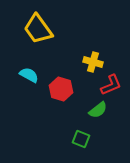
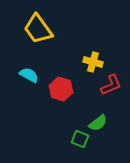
green semicircle: moved 13 px down
green square: moved 1 px left
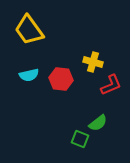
yellow trapezoid: moved 9 px left, 1 px down
cyan semicircle: rotated 138 degrees clockwise
red hexagon: moved 10 px up; rotated 10 degrees counterclockwise
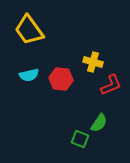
green semicircle: moved 1 px right; rotated 18 degrees counterclockwise
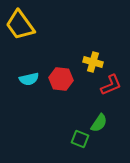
yellow trapezoid: moved 9 px left, 5 px up
cyan semicircle: moved 4 px down
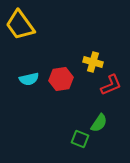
red hexagon: rotated 15 degrees counterclockwise
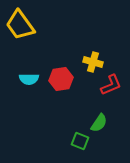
cyan semicircle: rotated 12 degrees clockwise
green square: moved 2 px down
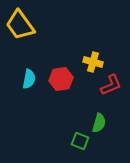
cyan semicircle: rotated 78 degrees counterclockwise
green semicircle: rotated 18 degrees counterclockwise
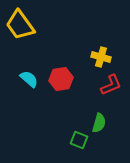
yellow cross: moved 8 px right, 5 px up
cyan semicircle: rotated 60 degrees counterclockwise
green square: moved 1 px left, 1 px up
